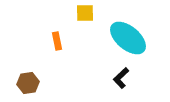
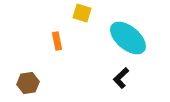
yellow square: moved 3 px left; rotated 18 degrees clockwise
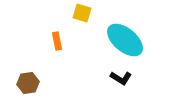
cyan ellipse: moved 3 px left, 2 px down
black L-shape: rotated 105 degrees counterclockwise
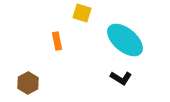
brown hexagon: rotated 20 degrees counterclockwise
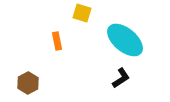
black L-shape: rotated 65 degrees counterclockwise
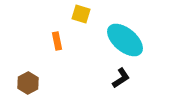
yellow square: moved 1 px left, 1 px down
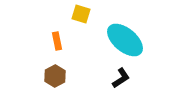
brown hexagon: moved 27 px right, 7 px up
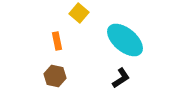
yellow square: moved 2 px left, 1 px up; rotated 24 degrees clockwise
brown hexagon: rotated 20 degrees counterclockwise
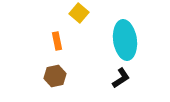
cyan ellipse: rotated 42 degrees clockwise
brown hexagon: rotated 25 degrees counterclockwise
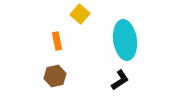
yellow square: moved 1 px right, 1 px down
black L-shape: moved 1 px left, 2 px down
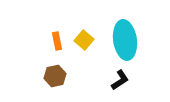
yellow square: moved 4 px right, 26 px down
